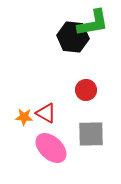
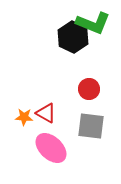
green L-shape: rotated 32 degrees clockwise
black hexagon: rotated 20 degrees clockwise
red circle: moved 3 px right, 1 px up
gray square: moved 8 px up; rotated 8 degrees clockwise
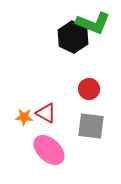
pink ellipse: moved 2 px left, 2 px down
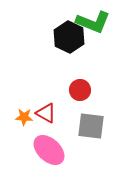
green L-shape: moved 1 px up
black hexagon: moved 4 px left
red circle: moved 9 px left, 1 px down
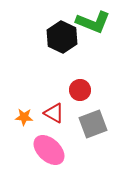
black hexagon: moved 7 px left
red triangle: moved 8 px right
gray square: moved 2 px right, 2 px up; rotated 28 degrees counterclockwise
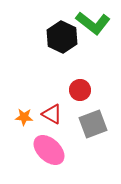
green L-shape: moved 1 px down; rotated 16 degrees clockwise
red triangle: moved 2 px left, 1 px down
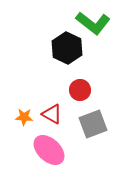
black hexagon: moved 5 px right, 11 px down
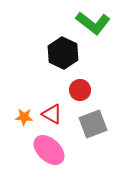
black hexagon: moved 4 px left, 5 px down
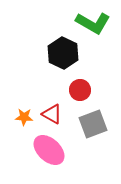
green L-shape: rotated 8 degrees counterclockwise
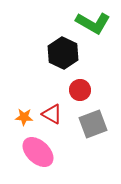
pink ellipse: moved 11 px left, 2 px down
